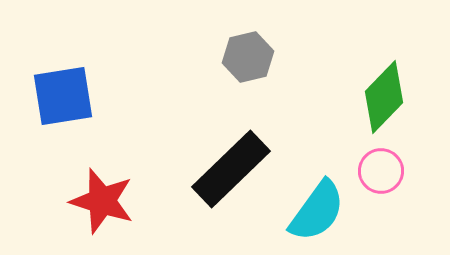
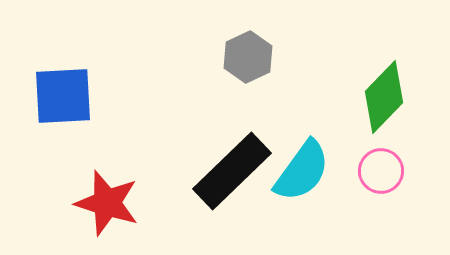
gray hexagon: rotated 12 degrees counterclockwise
blue square: rotated 6 degrees clockwise
black rectangle: moved 1 px right, 2 px down
red star: moved 5 px right, 2 px down
cyan semicircle: moved 15 px left, 40 px up
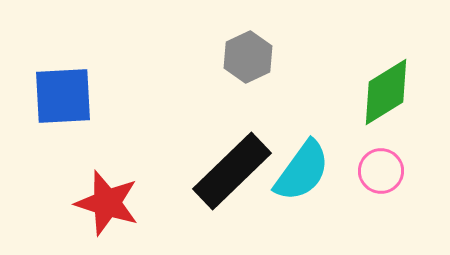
green diamond: moved 2 px right, 5 px up; rotated 14 degrees clockwise
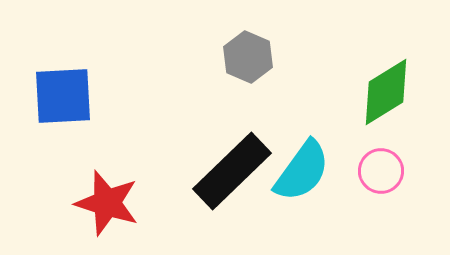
gray hexagon: rotated 12 degrees counterclockwise
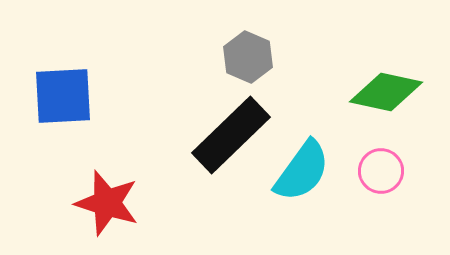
green diamond: rotated 44 degrees clockwise
black rectangle: moved 1 px left, 36 px up
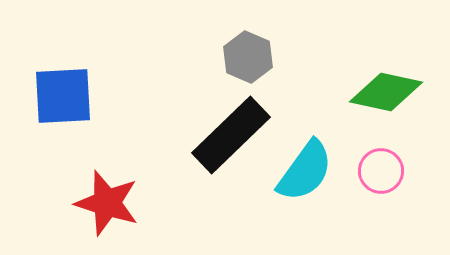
cyan semicircle: moved 3 px right
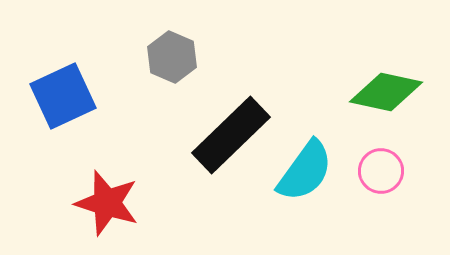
gray hexagon: moved 76 px left
blue square: rotated 22 degrees counterclockwise
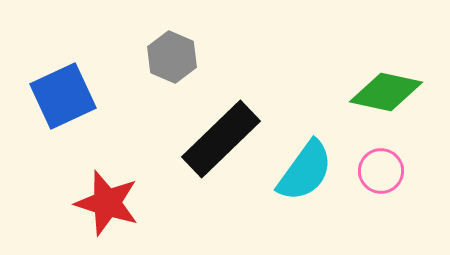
black rectangle: moved 10 px left, 4 px down
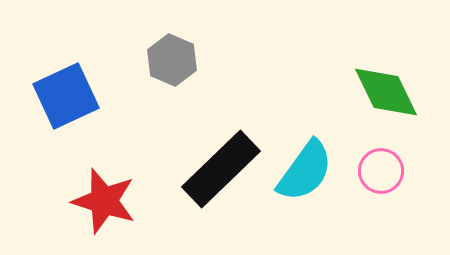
gray hexagon: moved 3 px down
green diamond: rotated 52 degrees clockwise
blue square: moved 3 px right
black rectangle: moved 30 px down
red star: moved 3 px left, 2 px up
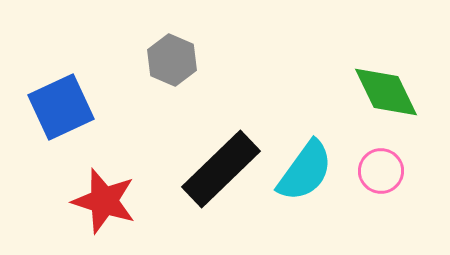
blue square: moved 5 px left, 11 px down
